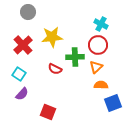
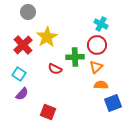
yellow star: moved 5 px left; rotated 25 degrees counterclockwise
red circle: moved 1 px left
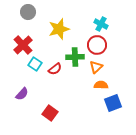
yellow star: moved 12 px right, 8 px up; rotated 15 degrees clockwise
red semicircle: rotated 64 degrees counterclockwise
cyan square: moved 16 px right, 10 px up
red square: moved 2 px right, 1 px down; rotated 14 degrees clockwise
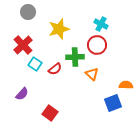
orange triangle: moved 4 px left, 7 px down; rotated 32 degrees counterclockwise
orange semicircle: moved 25 px right
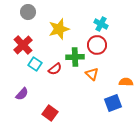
orange semicircle: moved 3 px up
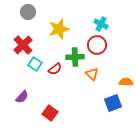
purple semicircle: moved 3 px down
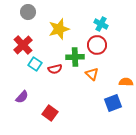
red semicircle: rotated 24 degrees clockwise
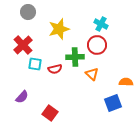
cyan square: rotated 24 degrees counterclockwise
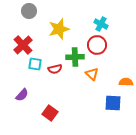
gray circle: moved 1 px right, 1 px up
purple semicircle: moved 2 px up
blue square: rotated 24 degrees clockwise
